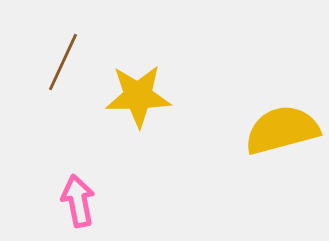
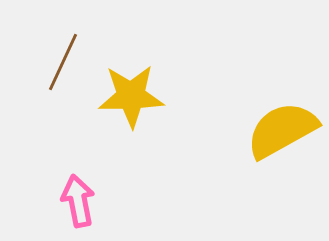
yellow star: moved 7 px left
yellow semicircle: rotated 14 degrees counterclockwise
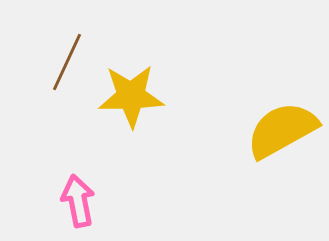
brown line: moved 4 px right
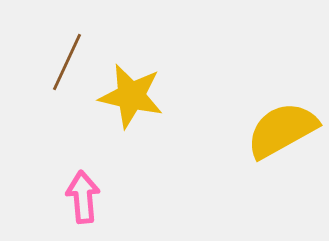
yellow star: rotated 14 degrees clockwise
pink arrow: moved 5 px right, 4 px up; rotated 6 degrees clockwise
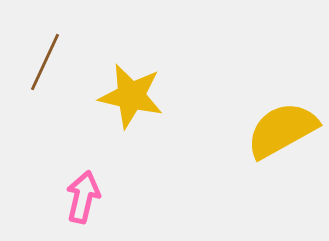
brown line: moved 22 px left
pink arrow: rotated 18 degrees clockwise
